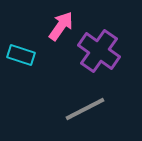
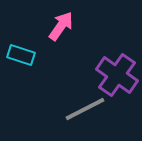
purple cross: moved 18 px right, 24 px down
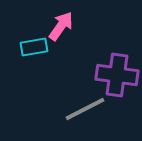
cyan rectangle: moved 13 px right, 8 px up; rotated 28 degrees counterclockwise
purple cross: rotated 27 degrees counterclockwise
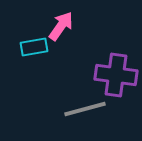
purple cross: moved 1 px left
gray line: rotated 12 degrees clockwise
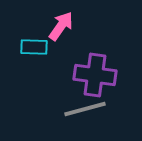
cyan rectangle: rotated 12 degrees clockwise
purple cross: moved 21 px left
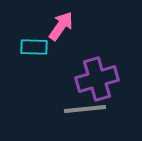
purple cross: moved 2 px right, 4 px down; rotated 24 degrees counterclockwise
gray line: rotated 9 degrees clockwise
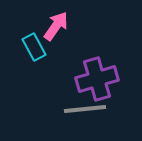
pink arrow: moved 5 px left
cyan rectangle: rotated 60 degrees clockwise
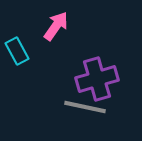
cyan rectangle: moved 17 px left, 4 px down
gray line: moved 2 px up; rotated 18 degrees clockwise
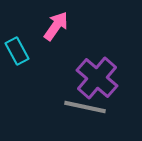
purple cross: moved 1 px up; rotated 33 degrees counterclockwise
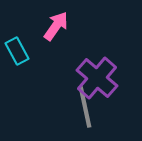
gray line: rotated 66 degrees clockwise
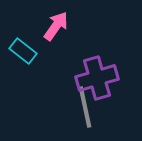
cyan rectangle: moved 6 px right; rotated 24 degrees counterclockwise
purple cross: rotated 33 degrees clockwise
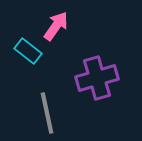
cyan rectangle: moved 5 px right
gray line: moved 38 px left, 6 px down
